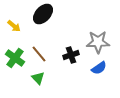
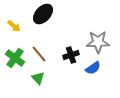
blue semicircle: moved 6 px left
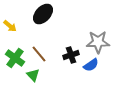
yellow arrow: moved 4 px left
blue semicircle: moved 2 px left, 3 px up
green triangle: moved 5 px left, 3 px up
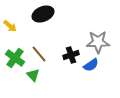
black ellipse: rotated 25 degrees clockwise
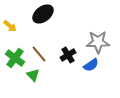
black ellipse: rotated 15 degrees counterclockwise
black cross: moved 3 px left; rotated 14 degrees counterclockwise
